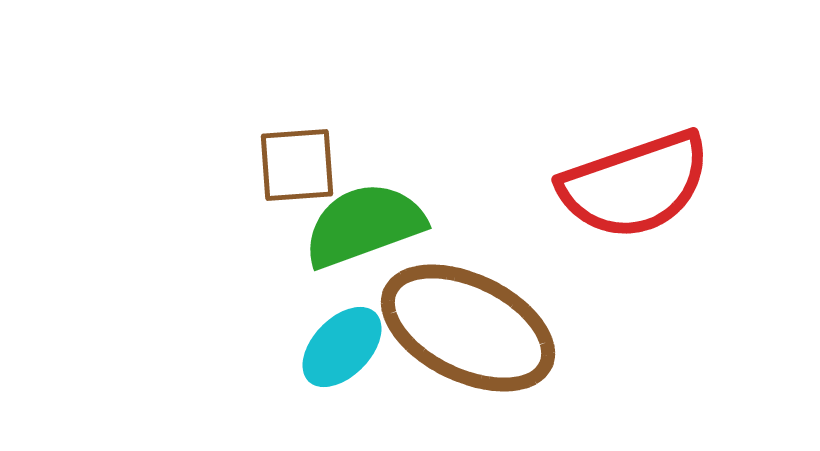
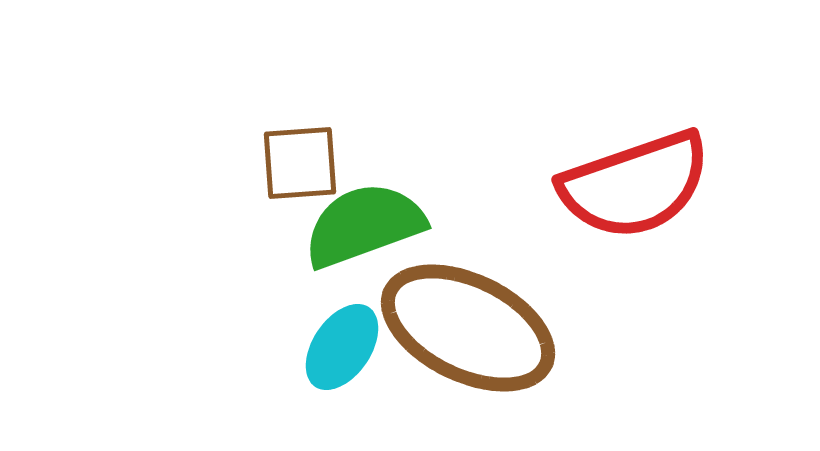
brown square: moved 3 px right, 2 px up
cyan ellipse: rotated 10 degrees counterclockwise
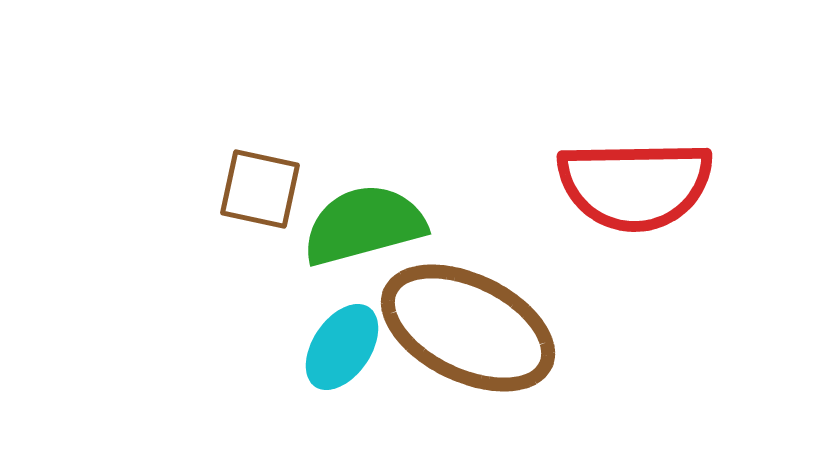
brown square: moved 40 px left, 26 px down; rotated 16 degrees clockwise
red semicircle: rotated 18 degrees clockwise
green semicircle: rotated 5 degrees clockwise
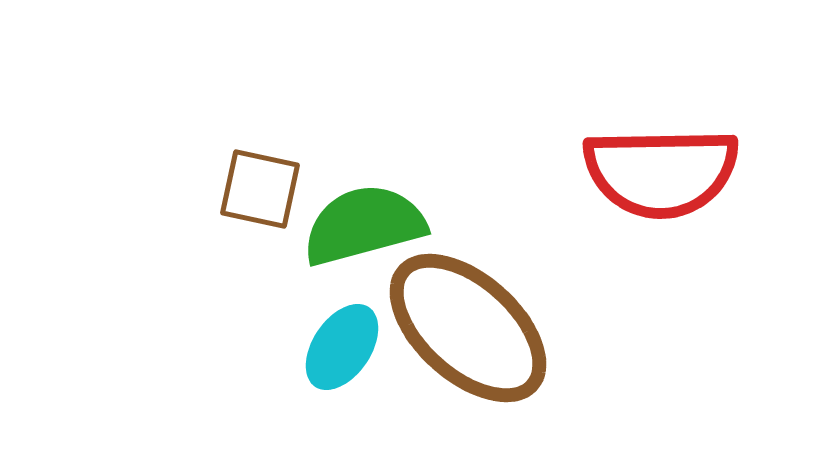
red semicircle: moved 26 px right, 13 px up
brown ellipse: rotated 16 degrees clockwise
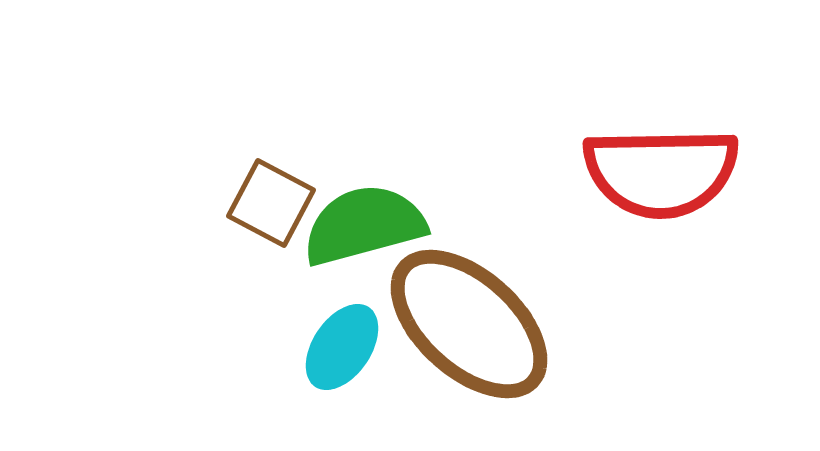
brown square: moved 11 px right, 14 px down; rotated 16 degrees clockwise
brown ellipse: moved 1 px right, 4 px up
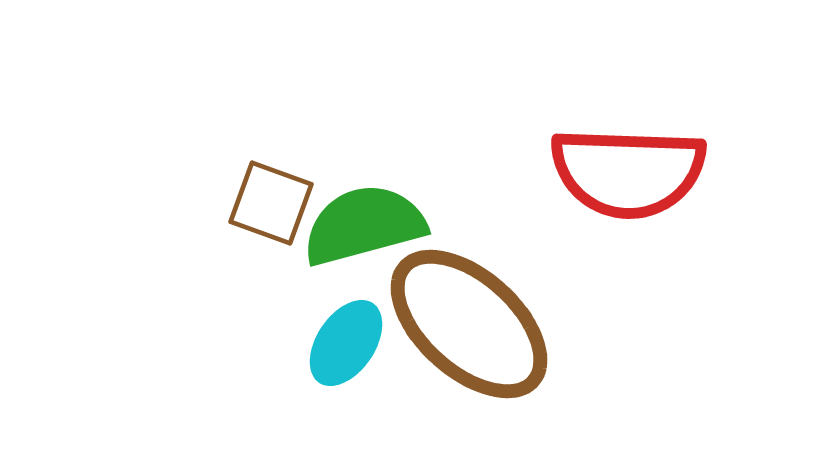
red semicircle: moved 33 px left; rotated 3 degrees clockwise
brown square: rotated 8 degrees counterclockwise
cyan ellipse: moved 4 px right, 4 px up
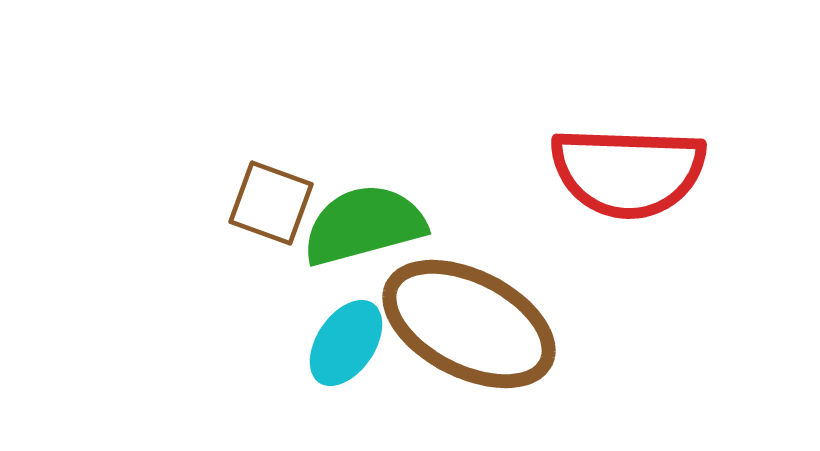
brown ellipse: rotated 15 degrees counterclockwise
